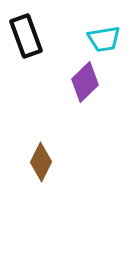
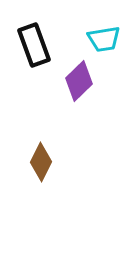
black rectangle: moved 8 px right, 9 px down
purple diamond: moved 6 px left, 1 px up
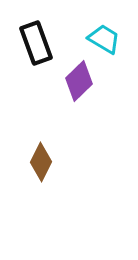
cyan trapezoid: rotated 140 degrees counterclockwise
black rectangle: moved 2 px right, 2 px up
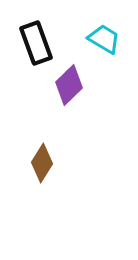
purple diamond: moved 10 px left, 4 px down
brown diamond: moved 1 px right, 1 px down; rotated 6 degrees clockwise
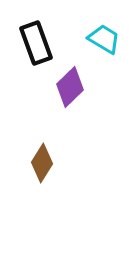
purple diamond: moved 1 px right, 2 px down
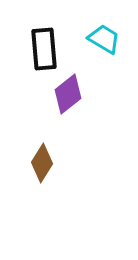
black rectangle: moved 8 px right, 6 px down; rotated 15 degrees clockwise
purple diamond: moved 2 px left, 7 px down; rotated 6 degrees clockwise
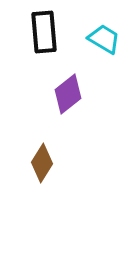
black rectangle: moved 17 px up
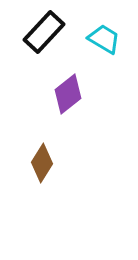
black rectangle: rotated 48 degrees clockwise
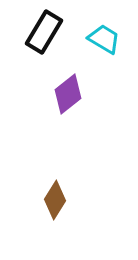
black rectangle: rotated 12 degrees counterclockwise
brown diamond: moved 13 px right, 37 px down
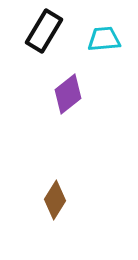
black rectangle: moved 1 px up
cyan trapezoid: rotated 36 degrees counterclockwise
